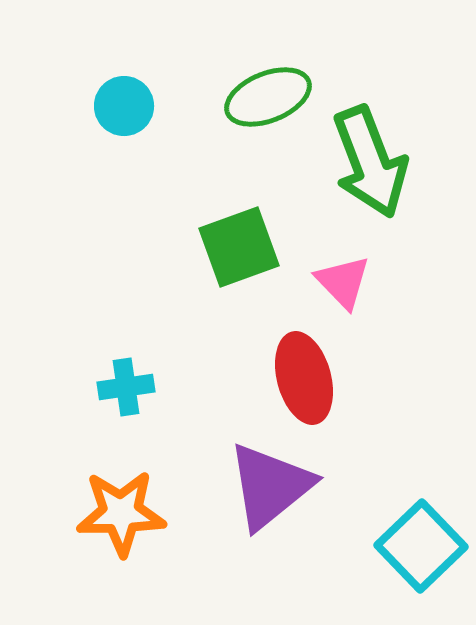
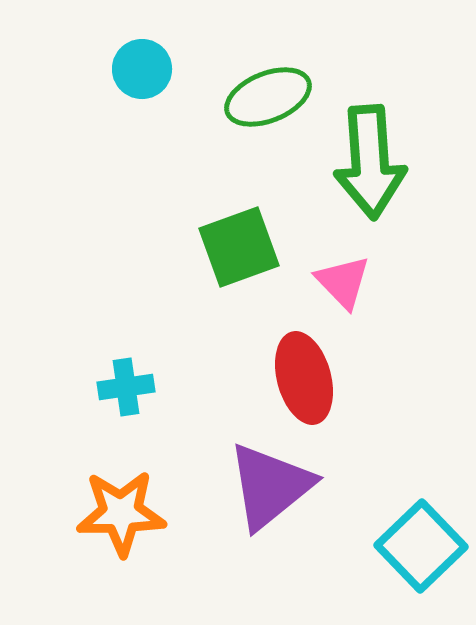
cyan circle: moved 18 px right, 37 px up
green arrow: rotated 17 degrees clockwise
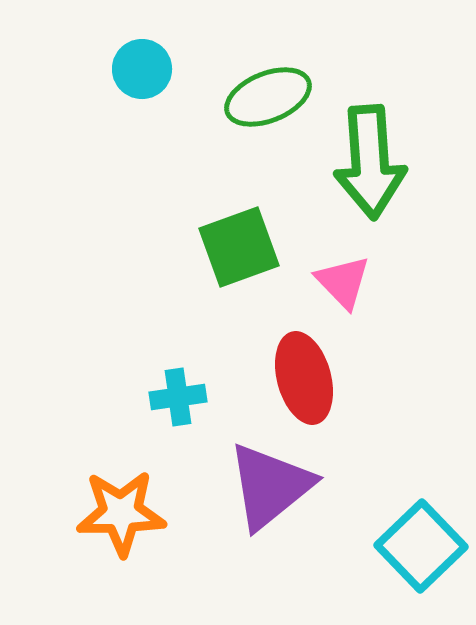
cyan cross: moved 52 px right, 10 px down
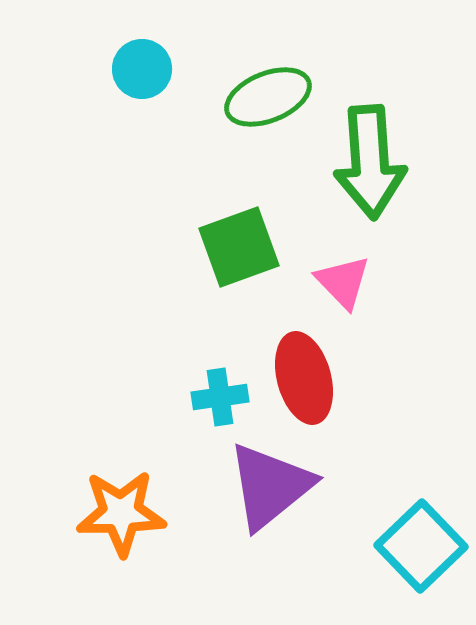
cyan cross: moved 42 px right
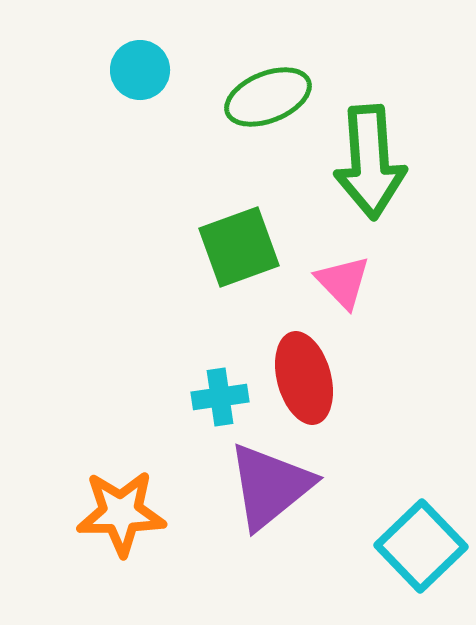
cyan circle: moved 2 px left, 1 px down
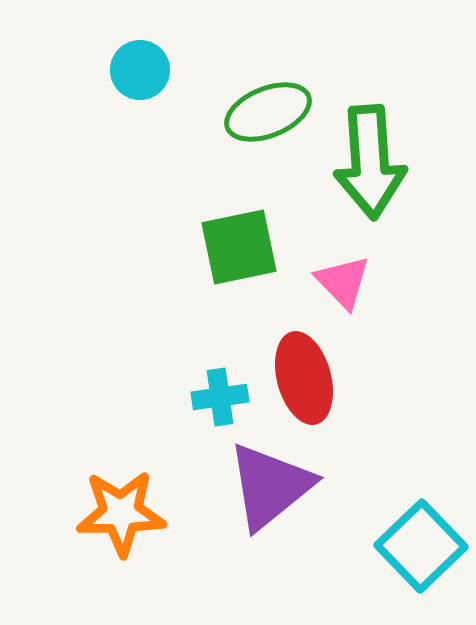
green ellipse: moved 15 px down
green square: rotated 8 degrees clockwise
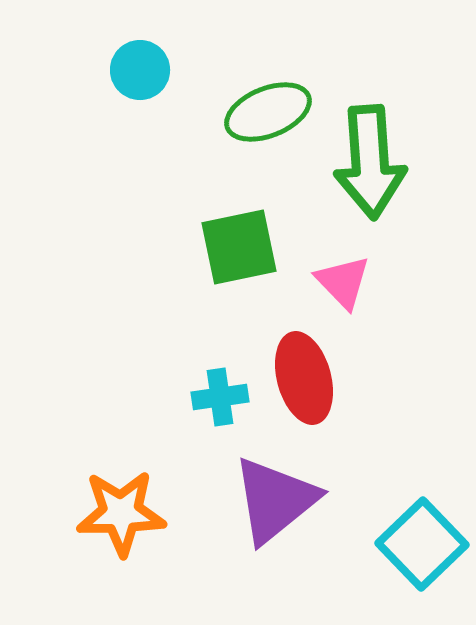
purple triangle: moved 5 px right, 14 px down
cyan square: moved 1 px right, 2 px up
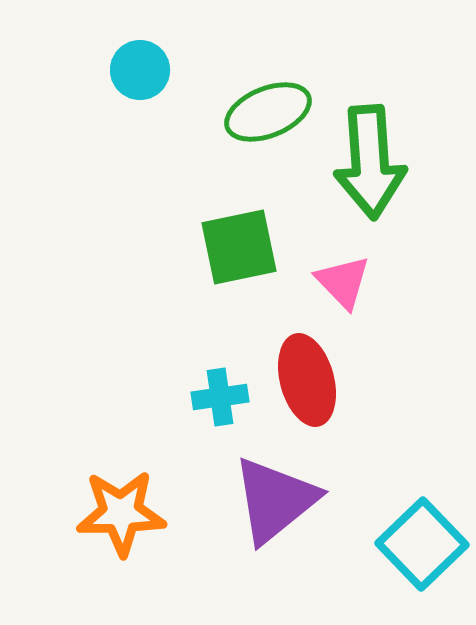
red ellipse: moved 3 px right, 2 px down
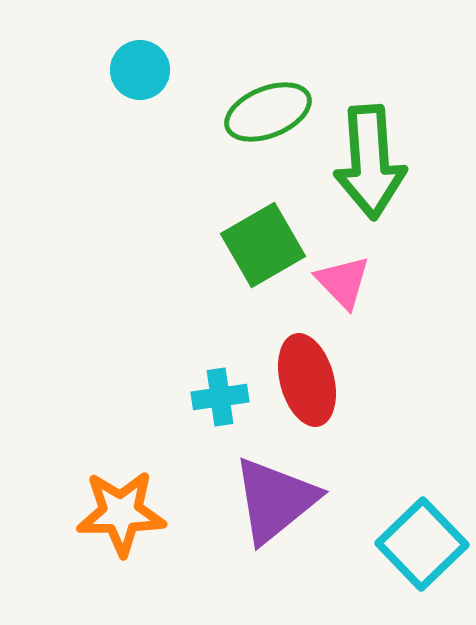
green square: moved 24 px right, 2 px up; rotated 18 degrees counterclockwise
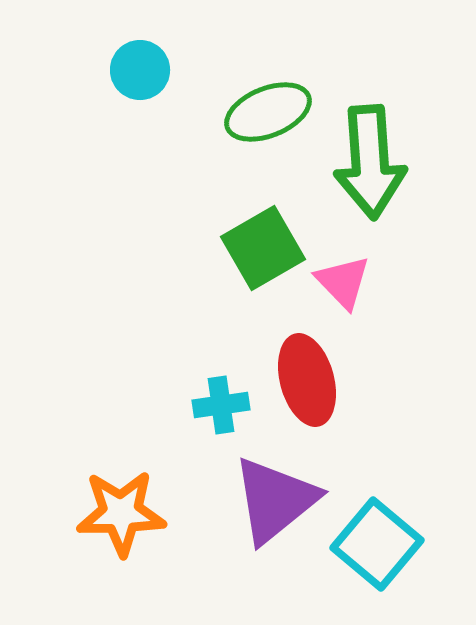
green square: moved 3 px down
cyan cross: moved 1 px right, 8 px down
cyan square: moved 45 px left; rotated 6 degrees counterclockwise
